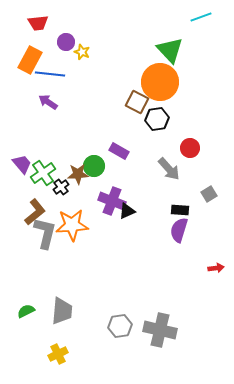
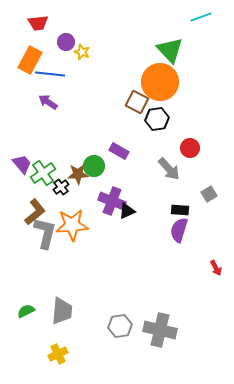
red arrow: rotated 70 degrees clockwise
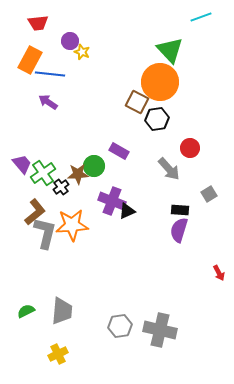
purple circle: moved 4 px right, 1 px up
red arrow: moved 3 px right, 5 px down
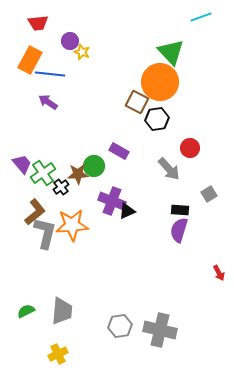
green triangle: moved 1 px right, 2 px down
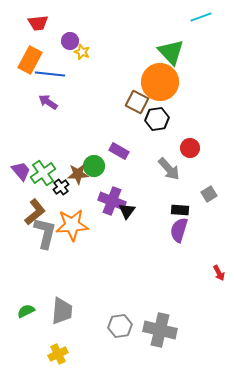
purple trapezoid: moved 1 px left, 7 px down
black triangle: rotated 30 degrees counterclockwise
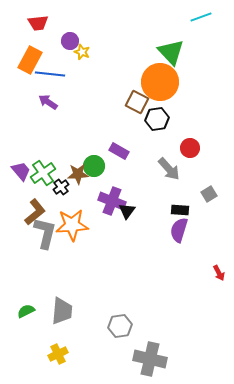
gray cross: moved 10 px left, 29 px down
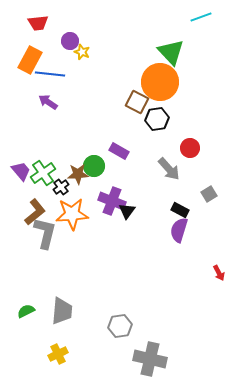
black rectangle: rotated 24 degrees clockwise
orange star: moved 11 px up
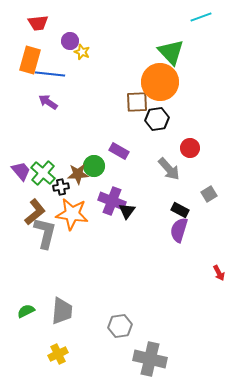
orange rectangle: rotated 12 degrees counterclockwise
brown square: rotated 30 degrees counterclockwise
green cross: rotated 15 degrees counterclockwise
black cross: rotated 28 degrees clockwise
orange star: rotated 12 degrees clockwise
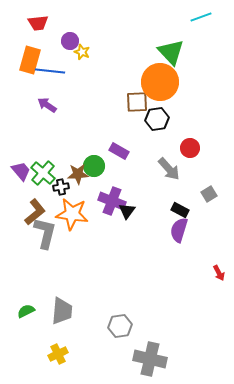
blue line: moved 3 px up
purple arrow: moved 1 px left, 3 px down
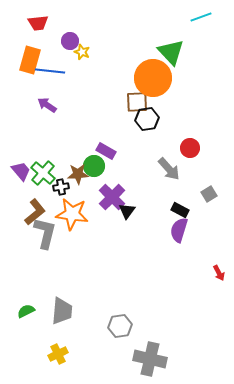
orange circle: moved 7 px left, 4 px up
black hexagon: moved 10 px left
purple rectangle: moved 13 px left
purple cross: moved 4 px up; rotated 24 degrees clockwise
